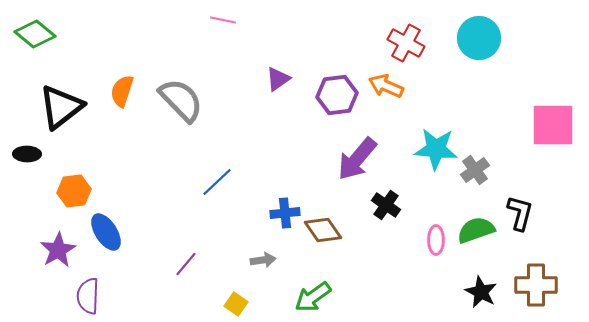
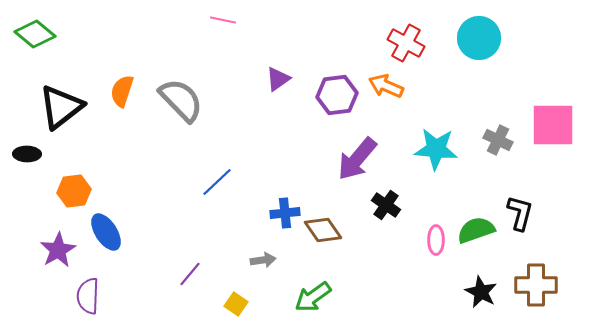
gray cross: moved 23 px right, 30 px up; rotated 28 degrees counterclockwise
purple line: moved 4 px right, 10 px down
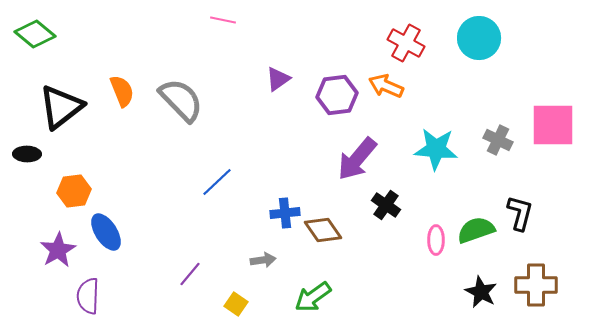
orange semicircle: rotated 140 degrees clockwise
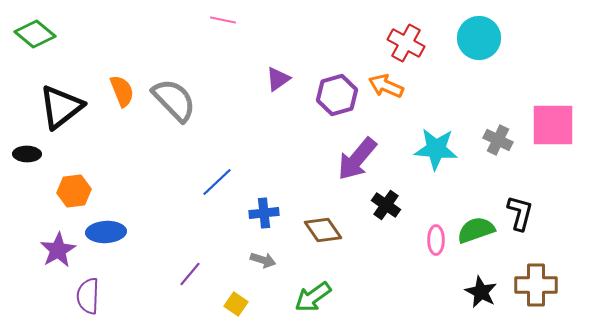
purple hexagon: rotated 9 degrees counterclockwise
gray semicircle: moved 7 px left
blue cross: moved 21 px left
blue ellipse: rotated 60 degrees counterclockwise
gray arrow: rotated 25 degrees clockwise
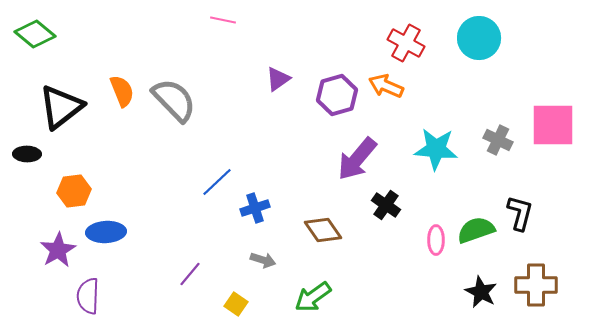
blue cross: moved 9 px left, 5 px up; rotated 12 degrees counterclockwise
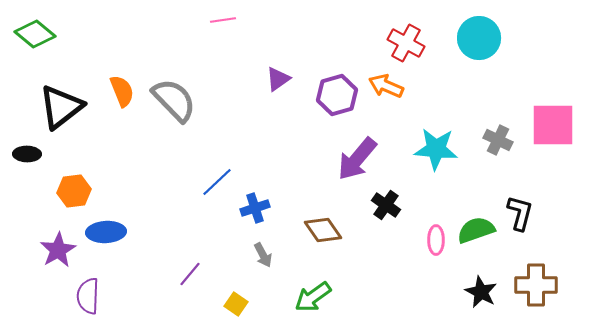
pink line: rotated 20 degrees counterclockwise
gray arrow: moved 5 px up; rotated 45 degrees clockwise
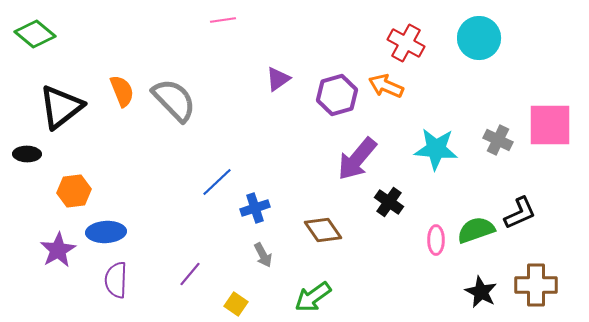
pink square: moved 3 px left
black cross: moved 3 px right, 3 px up
black L-shape: rotated 51 degrees clockwise
purple semicircle: moved 28 px right, 16 px up
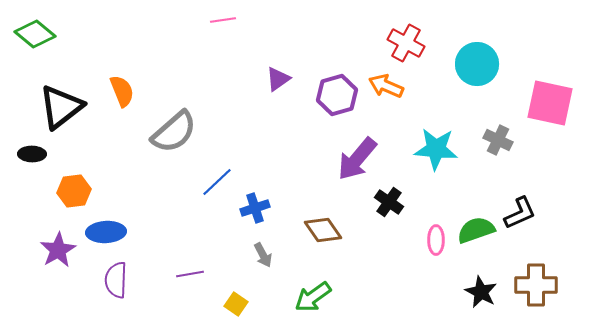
cyan circle: moved 2 px left, 26 px down
gray semicircle: moved 32 px down; rotated 93 degrees clockwise
pink square: moved 22 px up; rotated 12 degrees clockwise
black ellipse: moved 5 px right
purple line: rotated 40 degrees clockwise
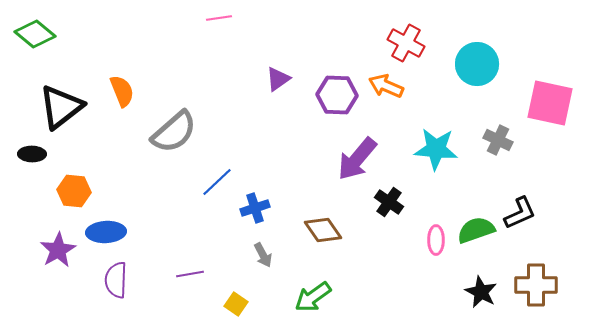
pink line: moved 4 px left, 2 px up
purple hexagon: rotated 18 degrees clockwise
orange hexagon: rotated 12 degrees clockwise
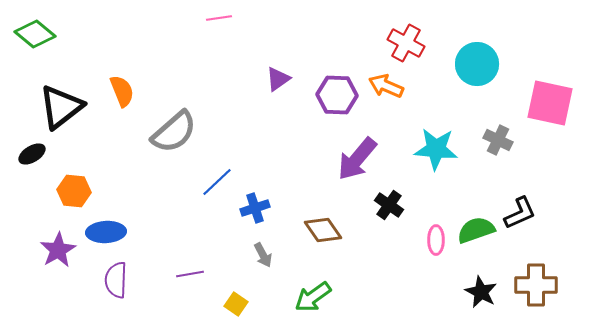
black ellipse: rotated 32 degrees counterclockwise
black cross: moved 3 px down
